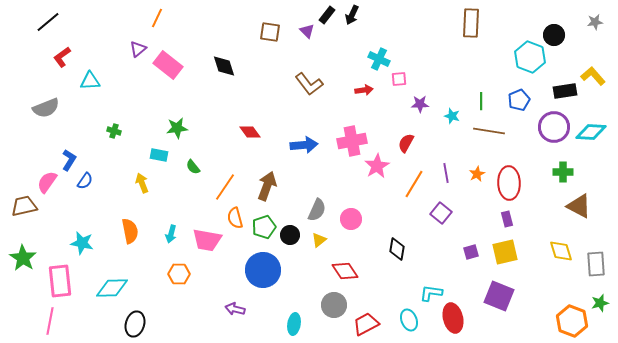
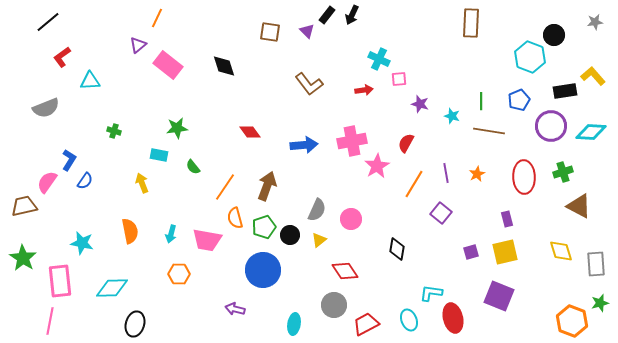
purple triangle at (138, 49): moved 4 px up
purple star at (420, 104): rotated 18 degrees clockwise
purple circle at (554, 127): moved 3 px left, 1 px up
green cross at (563, 172): rotated 18 degrees counterclockwise
red ellipse at (509, 183): moved 15 px right, 6 px up
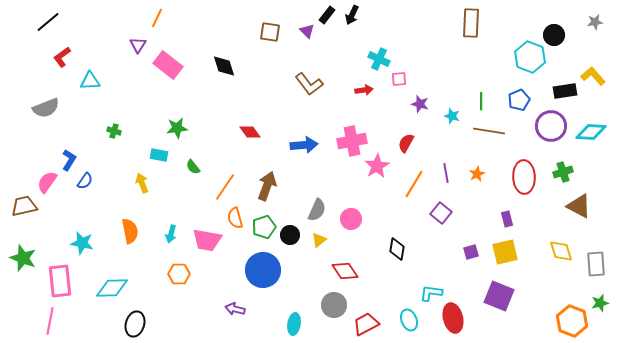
purple triangle at (138, 45): rotated 18 degrees counterclockwise
green star at (23, 258): rotated 12 degrees counterclockwise
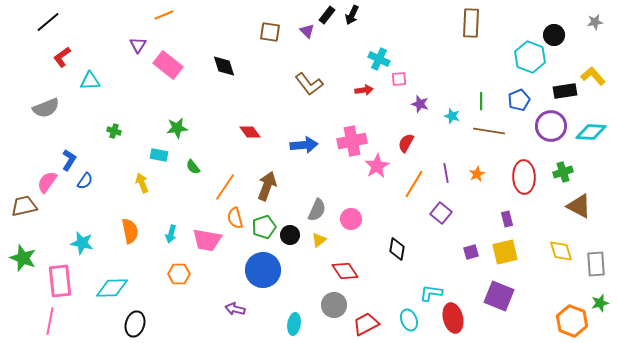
orange line at (157, 18): moved 7 px right, 3 px up; rotated 42 degrees clockwise
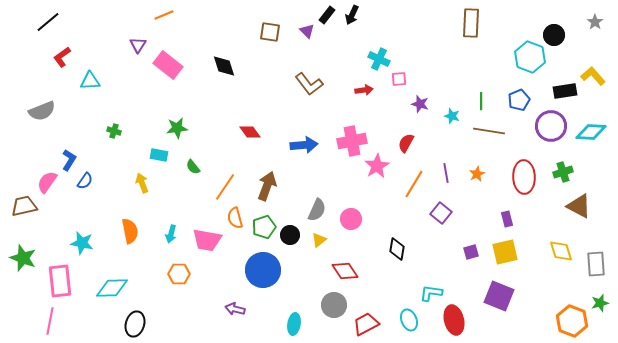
gray star at (595, 22): rotated 28 degrees counterclockwise
gray semicircle at (46, 108): moved 4 px left, 3 px down
red ellipse at (453, 318): moved 1 px right, 2 px down
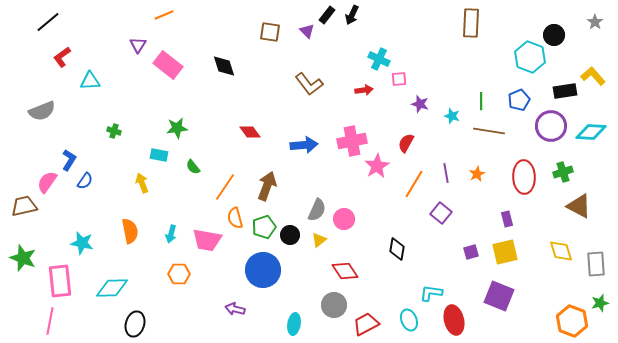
pink circle at (351, 219): moved 7 px left
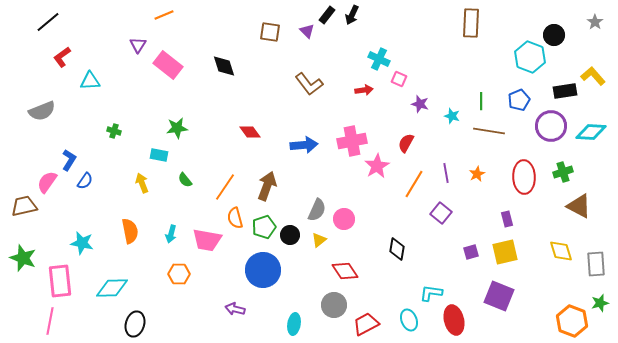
pink square at (399, 79): rotated 28 degrees clockwise
green semicircle at (193, 167): moved 8 px left, 13 px down
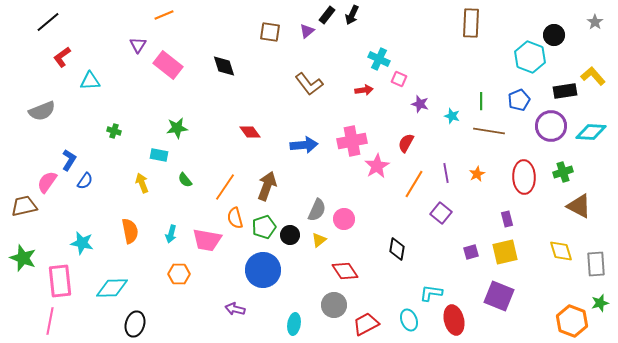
purple triangle at (307, 31): rotated 35 degrees clockwise
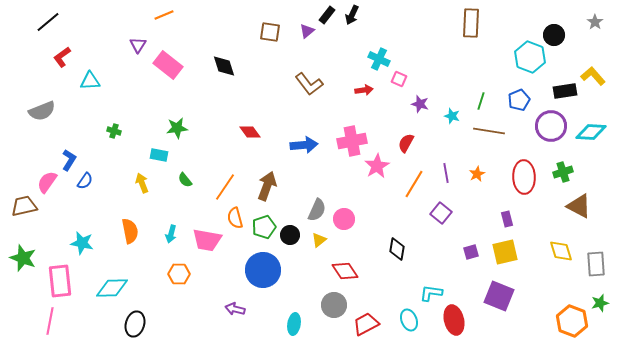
green line at (481, 101): rotated 18 degrees clockwise
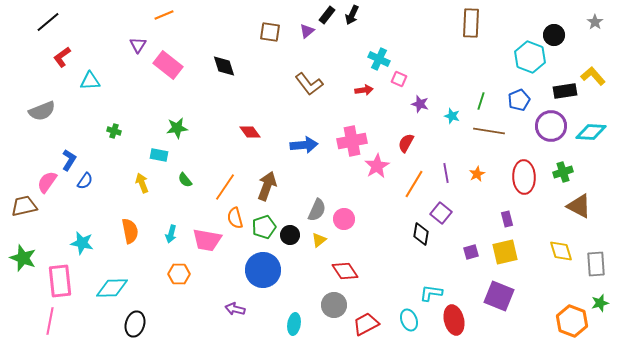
black diamond at (397, 249): moved 24 px right, 15 px up
